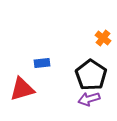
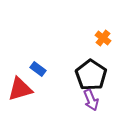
blue rectangle: moved 4 px left, 6 px down; rotated 42 degrees clockwise
red triangle: moved 2 px left
purple arrow: moved 2 px right, 1 px down; rotated 95 degrees counterclockwise
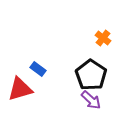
purple arrow: rotated 25 degrees counterclockwise
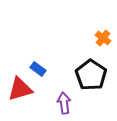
purple arrow: moved 27 px left, 3 px down; rotated 140 degrees counterclockwise
